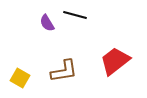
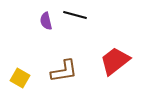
purple semicircle: moved 1 px left, 2 px up; rotated 18 degrees clockwise
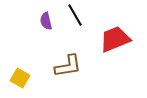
black line: rotated 45 degrees clockwise
red trapezoid: moved 22 px up; rotated 16 degrees clockwise
brown L-shape: moved 4 px right, 5 px up
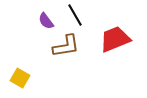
purple semicircle: rotated 24 degrees counterclockwise
brown L-shape: moved 2 px left, 20 px up
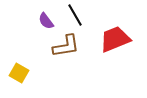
yellow square: moved 1 px left, 5 px up
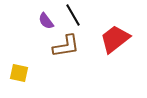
black line: moved 2 px left
red trapezoid: rotated 16 degrees counterclockwise
yellow square: rotated 18 degrees counterclockwise
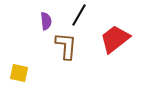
black line: moved 6 px right; rotated 60 degrees clockwise
purple semicircle: rotated 150 degrees counterclockwise
brown L-shape: rotated 76 degrees counterclockwise
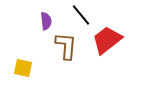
black line: moved 2 px right; rotated 70 degrees counterclockwise
red trapezoid: moved 8 px left, 1 px down
yellow square: moved 4 px right, 5 px up
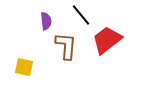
yellow square: moved 1 px right, 1 px up
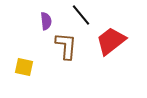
red trapezoid: moved 4 px right, 1 px down
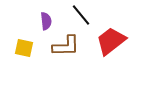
brown L-shape: rotated 84 degrees clockwise
yellow square: moved 19 px up
